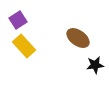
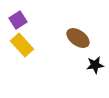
yellow rectangle: moved 2 px left, 1 px up
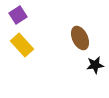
purple square: moved 5 px up
brown ellipse: moved 2 px right; rotated 30 degrees clockwise
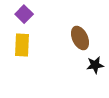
purple square: moved 6 px right, 1 px up; rotated 12 degrees counterclockwise
yellow rectangle: rotated 45 degrees clockwise
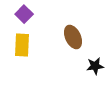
brown ellipse: moved 7 px left, 1 px up
black star: moved 1 px down
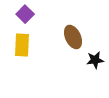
purple square: moved 1 px right
black star: moved 6 px up
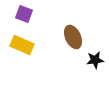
purple square: moved 1 px left; rotated 24 degrees counterclockwise
yellow rectangle: rotated 70 degrees counterclockwise
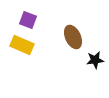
purple square: moved 4 px right, 6 px down
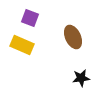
purple square: moved 2 px right, 2 px up
black star: moved 14 px left, 18 px down
